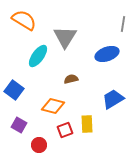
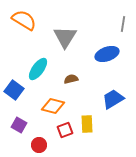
cyan ellipse: moved 13 px down
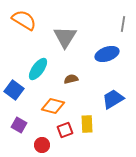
red circle: moved 3 px right
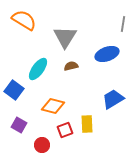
brown semicircle: moved 13 px up
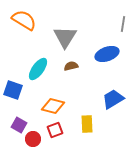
blue square: moved 1 px left; rotated 18 degrees counterclockwise
red square: moved 10 px left
red circle: moved 9 px left, 6 px up
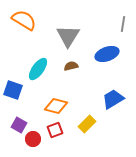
gray triangle: moved 3 px right, 1 px up
orange diamond: moved 3 px right
yellow rectangle: rotated 48 degrees clockwise
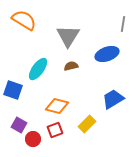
orange diamond: moved 1 px right
